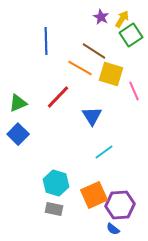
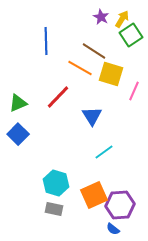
pink line: rotated 48 degrees clockwise
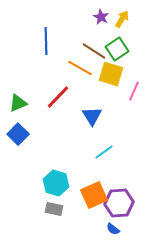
green square: moved 14 px left, 14 px down
purple hexagon: moved 1 px left, 2 px up
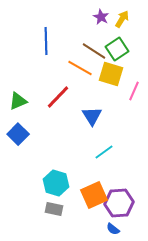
green triangle: moved 2 px up
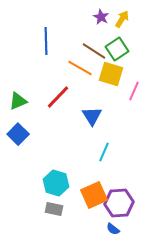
cyan line: rotated 30 degrees counterclockwise
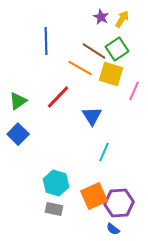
green triangle: rotated 12 degrees counterclockwise
orange square: moved 1 px down
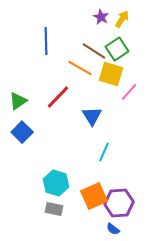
pink line: moved 5 px left, 1 px down; rotated 18 degrees clockwise
blue square: moved 4 px right, 2 px up
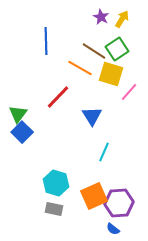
green triangle: moved 13 px down; rotated 18 degrees counterclockwise
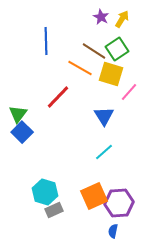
blue triangle: moved 12 px right
cyan line: rotated 24 degrees clockwise
cyan hexagon: moved 11 px left, 9 px down
gray rectangle: moved 1 px down; rotated 36 degrees counterclockwise
blue semicircle: moved 2 px down; rotated 64 degrees clockwise
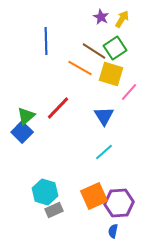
green square: moved 2 px left, 1 px up
red line: moved 11 px down
green triangle: moved 8 px right, 2 px down; rotated 12 degrees clockwise
